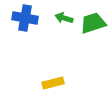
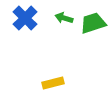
blue cross: rotated 35 degrees clockwise
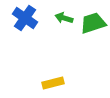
blue cross: rotated 10 degrees counterclockwise
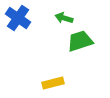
blue cross: moved 7 px left
green trapezoid: moved 13 px left, 18 px down
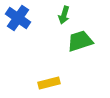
green arrow: moved 3 px up; rotated 90 degrees counterclockwise
yellow rectangle: moved 4 px left
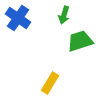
yellow rectangle: moved 1 px right; rotated 45 degrees counterclockwise
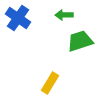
green arrow: rotated 72 degrees clockwise
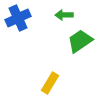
blue cross: rotated 30 degrees clockwise
green trapezoid: rotated 16 degrees counterclockwise
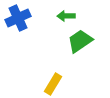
green arrow: moved 2 px right, 1 px down
yellow rectangle: moved 3 px right, 1 px down
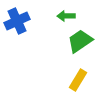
blue cross: moved 1 px left, 3 px down
yellow rectangle: moved 25 px right, 4 px up
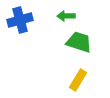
blue cross: moved 3 px right, 1 px up; rotated 10 degrees clockwise
green trapezoid: moved 1 px left, 1 px down; rotated 52 degrees clockwise
